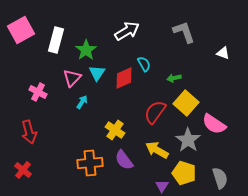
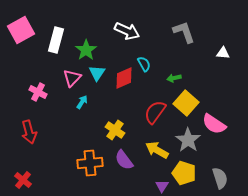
white arrow: rotated 55 degrees clockwise
white triangle: rotated 16 degrees counterclockwise
red cross: moved 10 px down
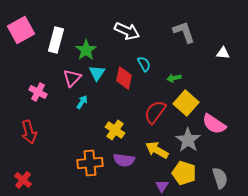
red diamond: rotated 55 degrees counterclockwise
purple semicircle: rotated 45 degrees counterclockwise
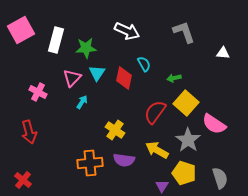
green star: moved 2 px up; rotated 30 degrees clockwise
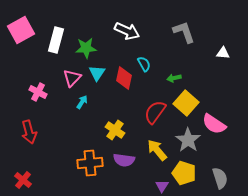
yellow arrow: rotated 20 degrees clockwise
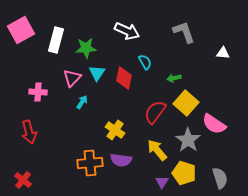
cyan semicircle: moved 1 px right, 2 px up
pink cross: rotated 24 degrees counterclockwise
purple semicircle: moved 3 px left
purple triangle: moved 4 px up
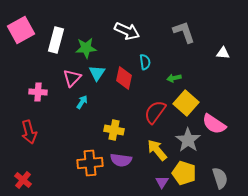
cyan semicircle: rotated 21 degrees clockwise
yellow cross: moved 1 px left; rotated 24 degrees counterclockwise
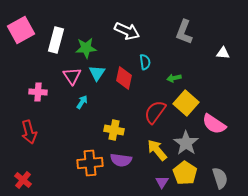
gray L-shape: rotated 140 degrees counterclockwise
pink triangle: moved 2 px up; rotated 18 degrees counterclockwise
gray star: moved 2 px left, 3 px down
yellow pentagon: moved 1 px right; rotated 15 degrees clockwise
